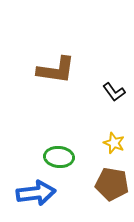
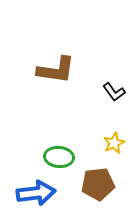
yellow star: rotated 25 degrees clockwise
brown pentagon: moved 14 px left; rotated 16 degrees counterclockwise
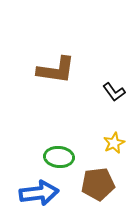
blue arrow: moved 3 px right
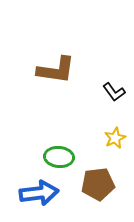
yellow star: moved 1 px right, 5 px up
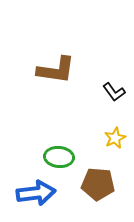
brown pentagon: rotated 12 degrees clockwise
blue arrow: moved 3 px left
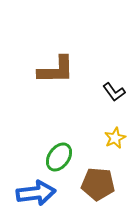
brown L-shape: rotated 9 degrees counterclockwise
green ellipse: rotated 60 degrees counterclockwise
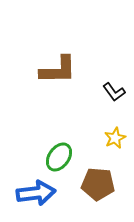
brown L-shape: moved 2 px right
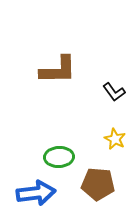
yellow star: moved 1 px down; rotated 20 degrees counterclockwise
green ellipse: rotated 52 degrees clockwise
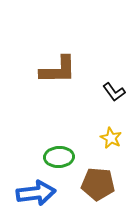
yellow star: moved 4 px left, 1 px up
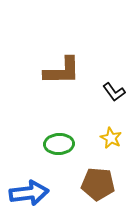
brown L-shape: moved 4 px right, 1 px down
green ellipse: moved 13 px up
blue arrow: moved 7 px left
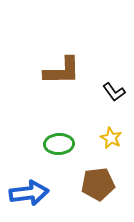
brown pentagon: rotated 12 degrees counterclockwise
